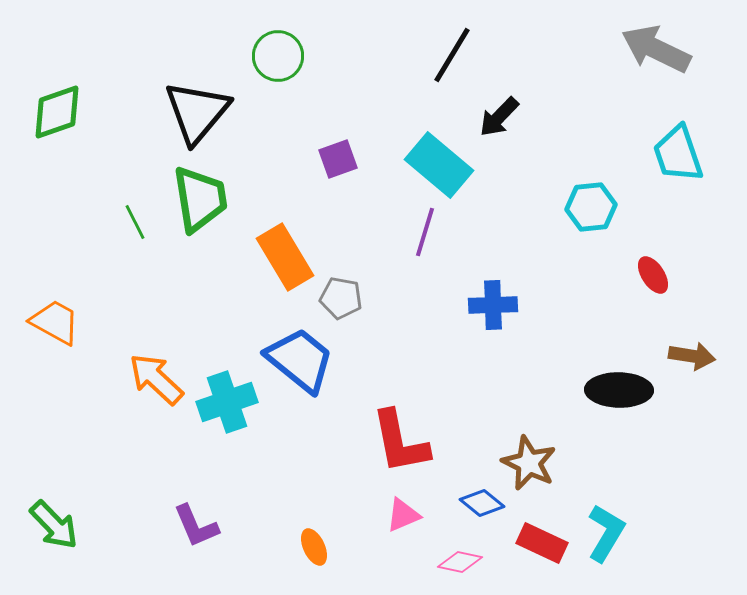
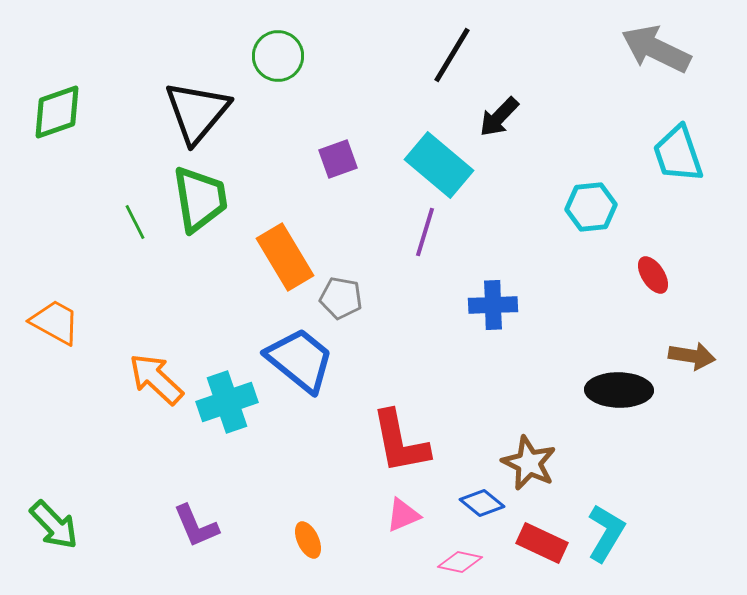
orange ellipse: moved 6 px left, 7 px up
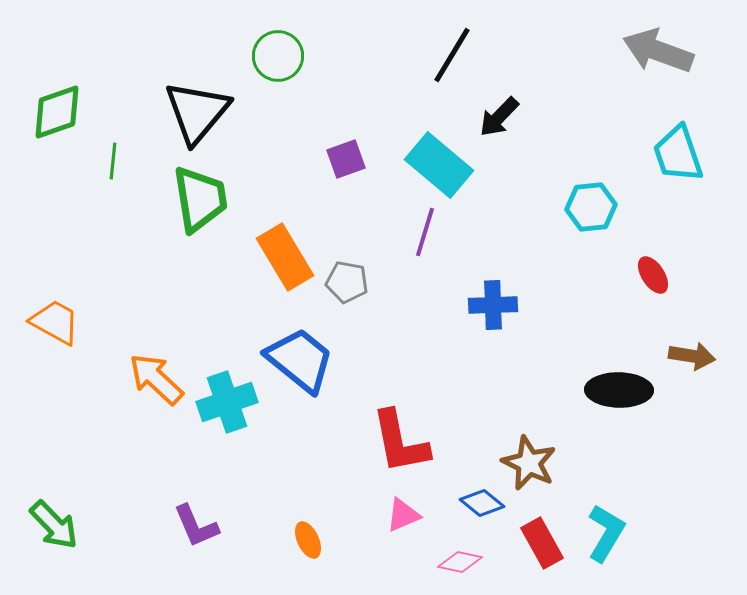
gray arrow: moved 2 px right, 2 px down; rotated 6 degrees counterclockwise
purple square: moved 8 px right
green line: moved 22 px left, 61 px up; rotated 33 degrees clockwise
gray pentagon: moved 6 px right, 16 px up
red rectangle: rotated 36 degrees clockwise
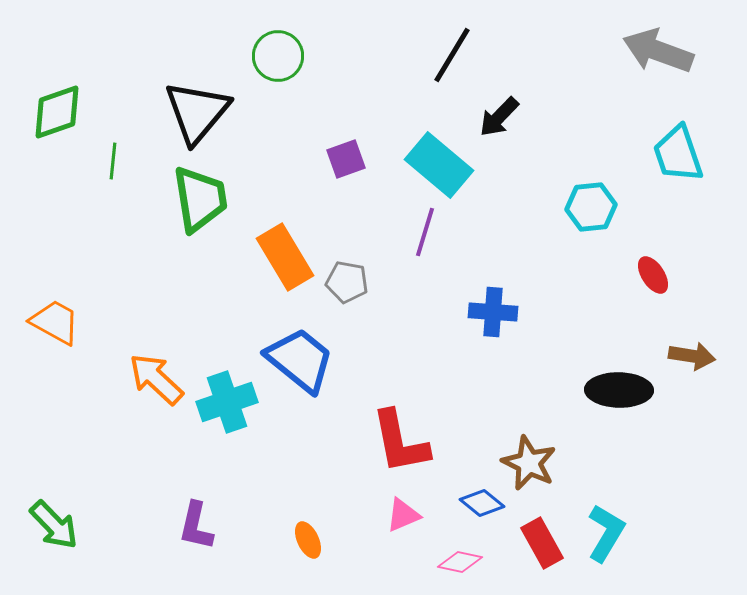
blue cross: moved 7 px down; rotated 6 degrees clockwise
purple L-shape: rotated 36 degrees clockwise
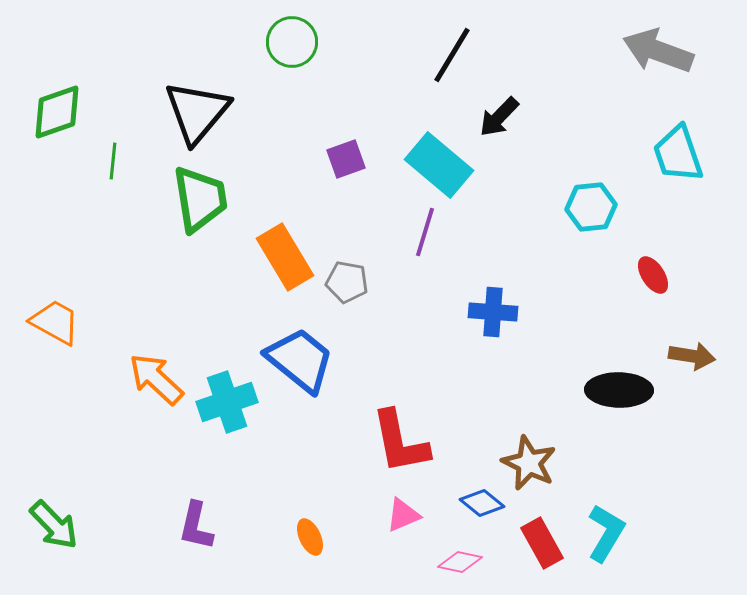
green circle: moved 14 px right, 14 px up
orange ellipse: moved 2 px right, 3 px up
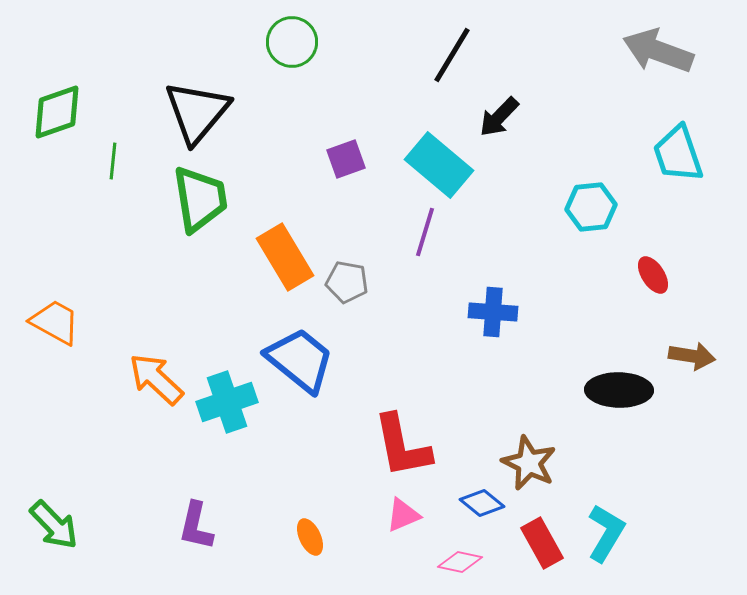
red L-shape: moved 2 px right, 4 px down
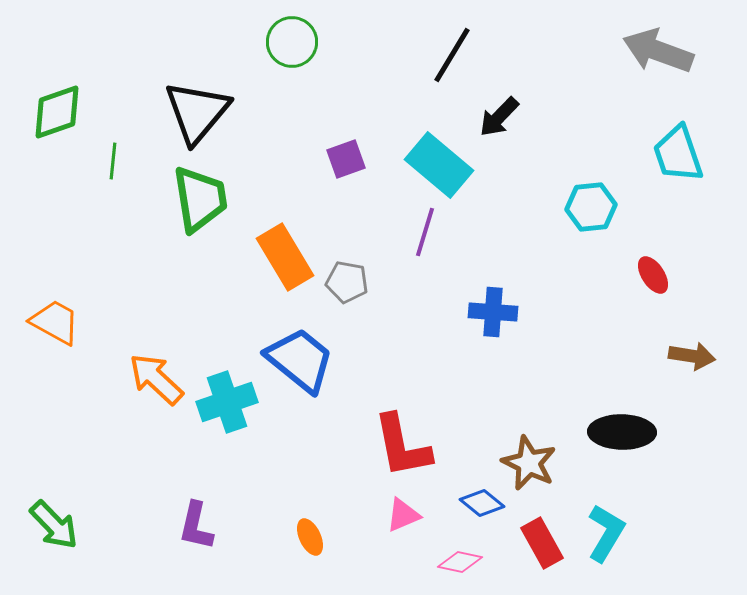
black ellipse: moved 3 px right, 42 px down
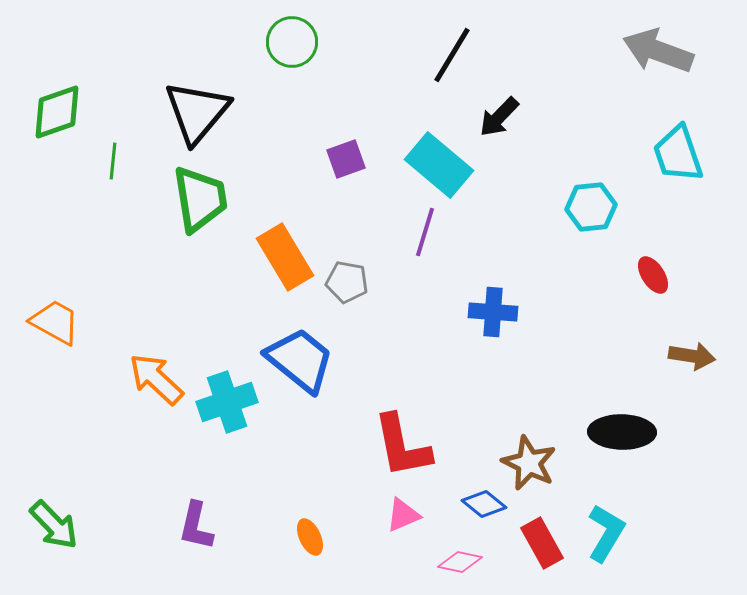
blue diamond: moved 2 px right, 1 px down
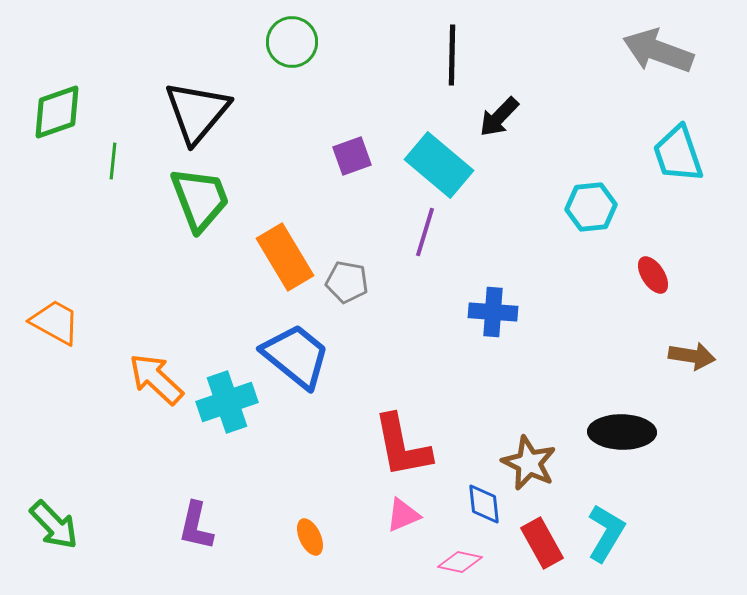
black line: rotated 30 degrees counterclockwise
purple square: moved 6 px right, 3 px up
green trapezoid: rotated 12 degrees counterclockwise
blue trapezoid: moved 4 px left, 4 px up
blue diamond: rotated 45 degrees clockwise
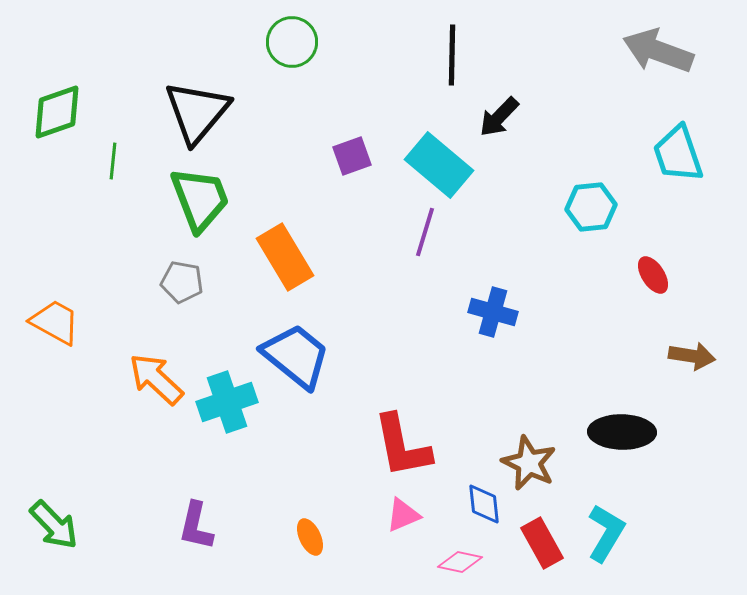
gray pentagon: moved 165 px left
blue cross: rotated 12 degrees clockwise
